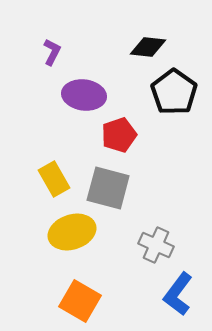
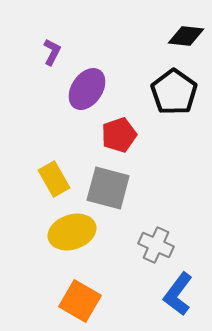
black diamond: moved 38 px right, 11 px up
purple ellipse: moved 3 px right, 6 px up; rotated 63 degrees counterclockwise
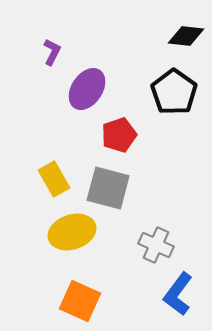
orange square: rotated 6 degrees counterclockwise
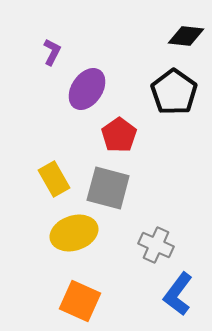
red pentagon: rotated 16 degrees counterclockwise
yellow ellipse: moved 2 px right, 1 px down
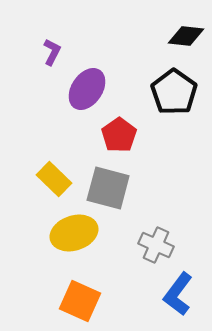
yellow rectangle: rotated 16 degrees counterclockwise
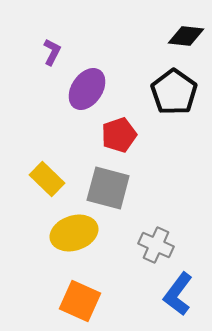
red pentagon: rotated 16 degrees clockwise
yellow rectangle: moved 7 px left
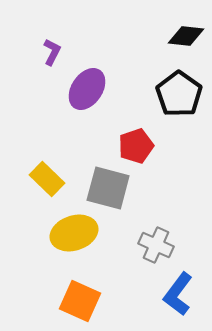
black pentagon: moved 5 px right, 2 px down
red pentagon: moved 17 px right, 11 px down
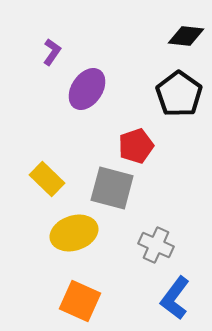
purple L-shape: rotated 8 degrees clockwise
gray square: moved 4 px right
blue L-shape: moved 3 px left, 4 px down
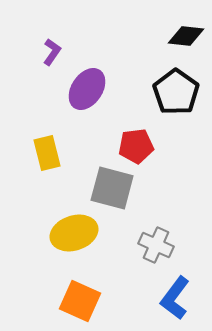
black pentagon: moved 3 px left, 2 px up
red pentagon: rotated 12 degrees clockwise
yellow rectangle: moved 26 px up; rotated 32 degrees clockwise
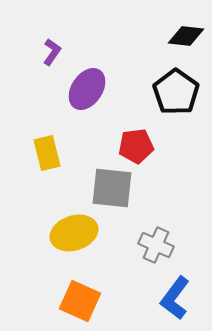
gray square: rotated 9 degrees counterclockwise
